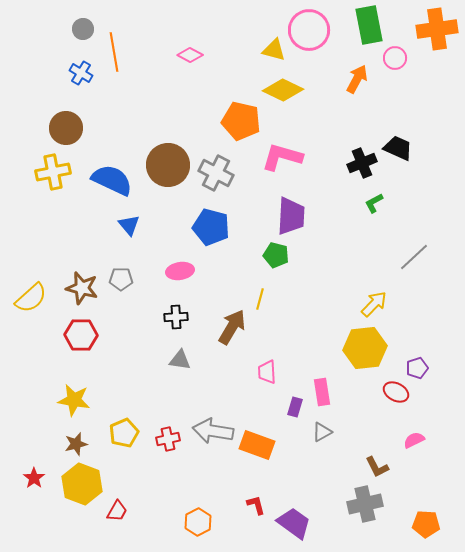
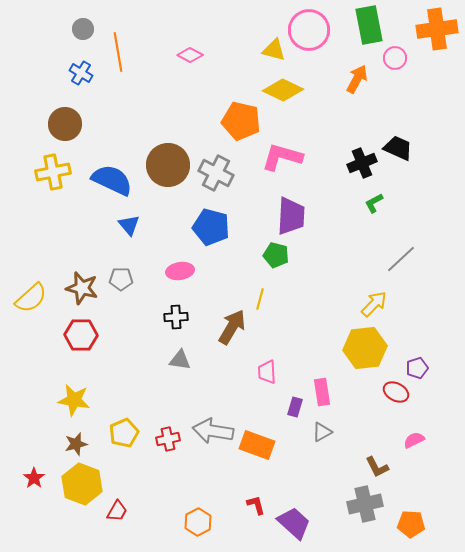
orange line at (114, 52): moved 4 px right
brown circle at (66, 128): moved 1 px left, 4 px up
gray line at (414, 257): moved 13 px left, 2 px down
purple trapezoid at (294, 523): rotated 6 degrees clockwise
orange pentagon at (426, 524): moved 15 px left
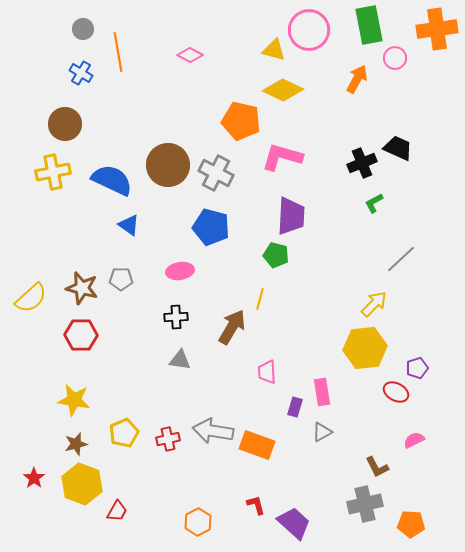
blue triangle at (129, 225): rotated 15 degrees counterclockwise
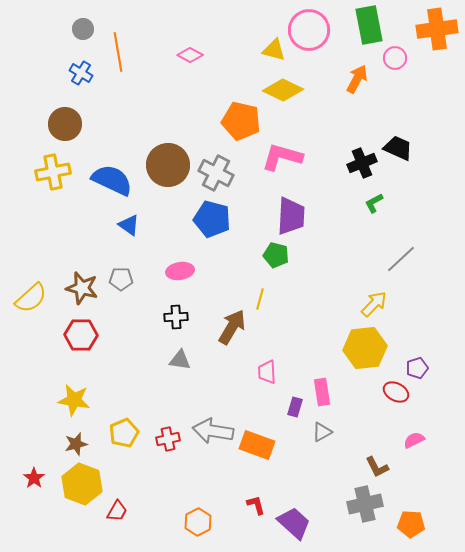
blue pentagon at (211, 227): moved 1 px right, 8 px up
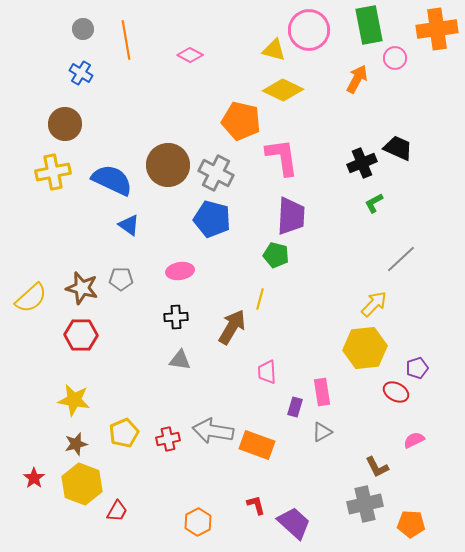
orange line at (118, 52): moved 8 px right, 12 px up
pink L-shape at (282, 157): rotated 66 degrees clockwise
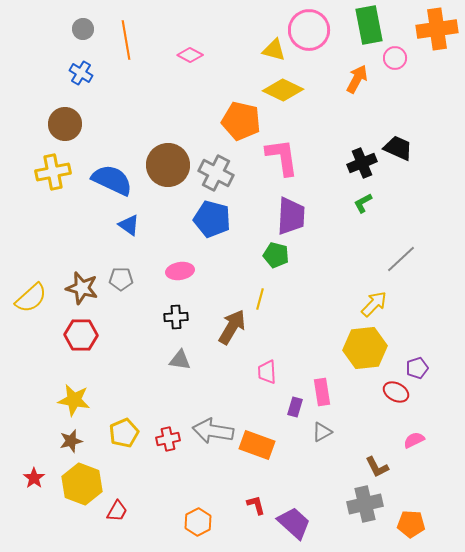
green L-shape at (374, 203): moved 11 px left
brown star at (76, 444): moved 5 px left, 3 px up
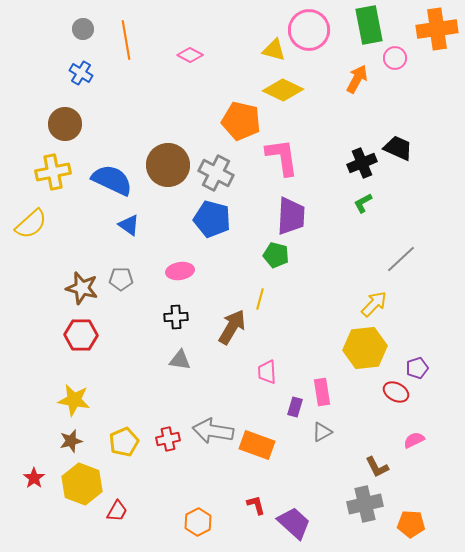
yellow semicircle at (31, 298): moved 74 px up
yellow pentagon at (124, 433): moved 9 px down
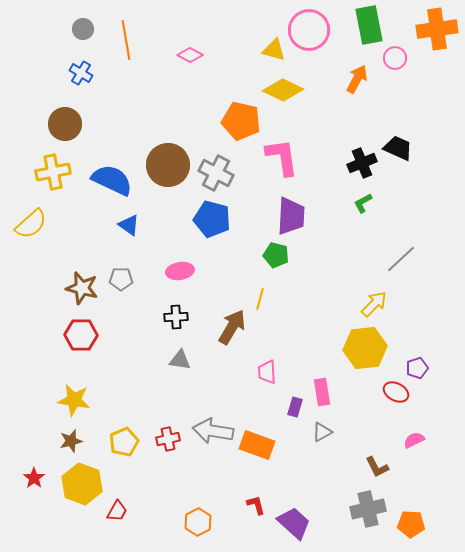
gray cross at (365, 504): moved 3 px right, 5 px down
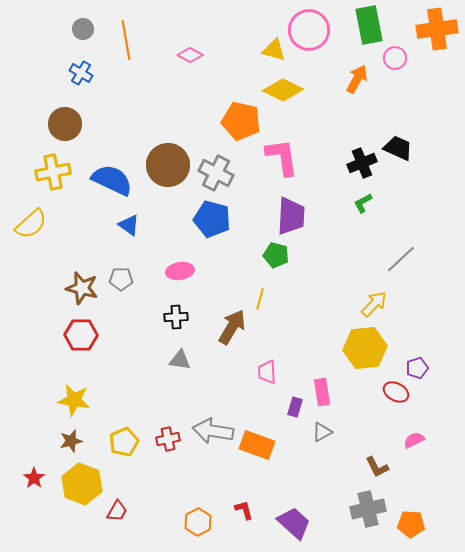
red L-shape at (256, 505): moved 12 px left, 5 px down
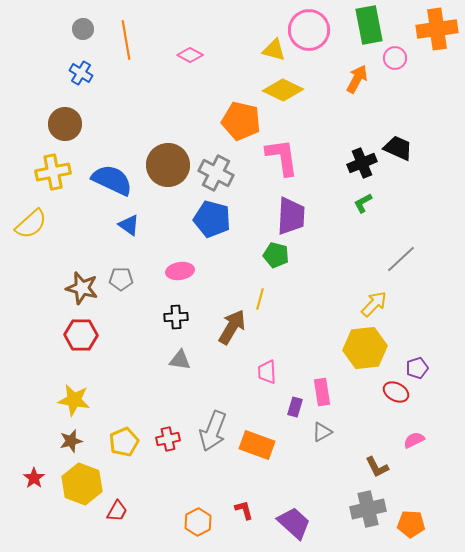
gray arrow at (213, 431): rotated 78 degrees counterclockwise
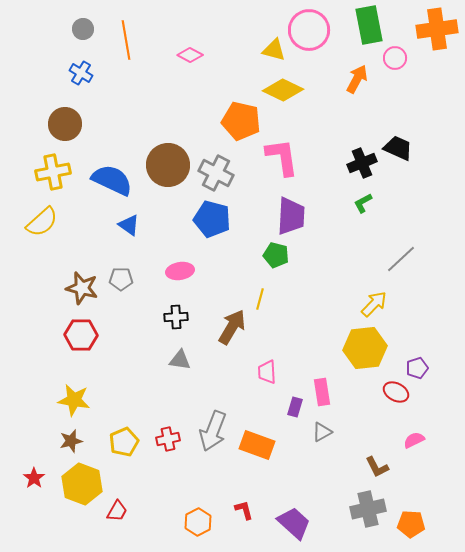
yellow semicircle at (31, 224): moved 11 px right, 2 px up
